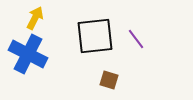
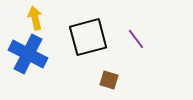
yellow arrow: rotated 40 degrees counterclockwise
black square: moved 7 px left, 1 px down; rotated 9 degrees counterclockwise
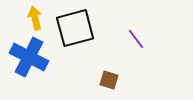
black square: moved 13 px left, 9 px up
blue cross: moved 1 px right, 3 px down
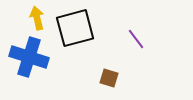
yellow arrow: moved 2 px right
blue cross: rotated 9 degrees counterclockwise
brown square: moved 2 px up
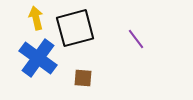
yellow arrow: moved 1 px left
blue cross: moved 9 px right, 1 px down; rotated 18 degrees clockwise
brown square: moved 26 px left; rotated 12 degrees counterclockwise
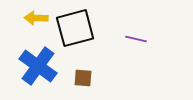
yellow arrow: rotated 75 degrees counterclockwise
purple line: rotated 40 degrees counterclockwise
blue cross: moved 8 px down
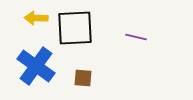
black square: rotated 12 degrees clockwise
purple line: moved 2 px up
blue cross: moved 2 px left
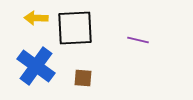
purple line: moved 2 px right, 3 px down
